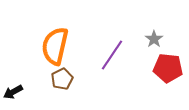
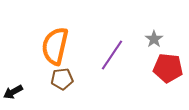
brown pentagon: rotated 20 degrees clockwise
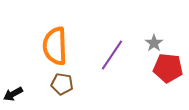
gray star: moved 4 px down
orange semicircle: rotated 15 degrees counterclockwise
brown pentagon: moved 5 px down; rotated 15 degrees clockwise
black arrow: moved 2 px down
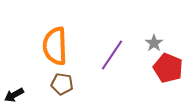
red pentagon: rotated 16 degrees clockwise
black arrow: moved 1 px right, 1 px down
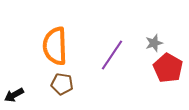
gray star: rotated 18 degrees clockwise
red pentagon: rotated 8 degrees clockwise
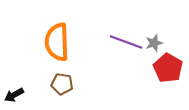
orange semicircle: moved 2 px right, 4 px up
purple line: moved 14 px right, 13 px up; rotated 76 degrees clockwise
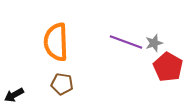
orange semicircle: moved 1 px left
red pentagon: moved 1 px up
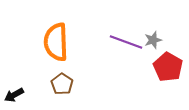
gray star: moved 1 px left, 3 px up
brown pentagon: rotated 25 degrees clockwise
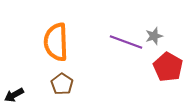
gray star: moved 1 px right, 4 px up
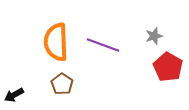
purple line: moved 23 px left, 3 px down
